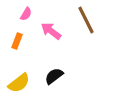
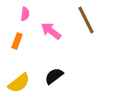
pink semicircle: moved 1 px left; rotated 24 degrees counterclockwise
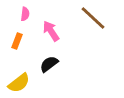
brown line: moved 7 px right, 2 px up; rotated 20 degrees counterclockwise
pink arrow: rotated 20 degrees clockwise
black semicircle: moved 5 px left, 12 px up
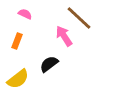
pink semicircle: rotated 72 degrees counterclockwise
brown line: moved 14 px left
pink arrow: moved 13 px right, 5 px down
yellow semicircle: moved 1 px left, 4 px up
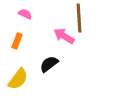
brown line: rotated 44 degrees clockwise
pink arrow: rotated 25 degrees counterclockwise
yellow semicircle: rotated 15 degrees counterclockwise
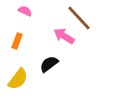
pink semicircle: moved 3 px up
brown line: rotated 40 degrees counterclockwise
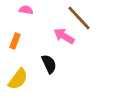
pink semicircle: moved 1 px right, 1 px up; rotated 16 degrees counterclockwise
orange rectangle: moved 2 px left
black semicircle: rotated 102 degrees clockwise
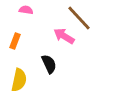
yellow semicircle: moved 1 px right, 1 px down; rotated 25 degrees counterclockwise
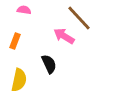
pink semicircle: moved 2 px left
